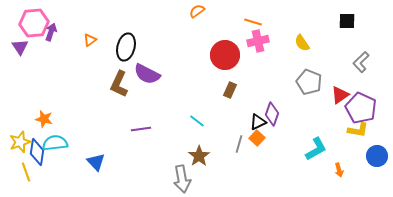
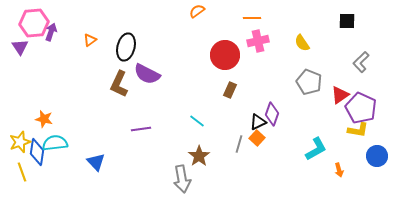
orange line: moved 1 px left, 4 px up; rotated 18 degrees counterclockwise
yellow line: moved 4 px left
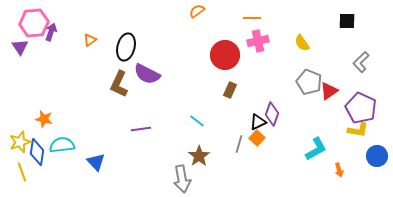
red triangle: moved 11 px left, 4 px up
cyan semicircle: moved 7 px right, 2 px down
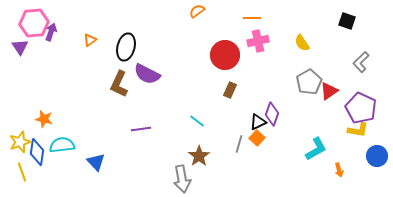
black square: rotated 18 degrees clockwise
gray pentagon: rotated 20 degrees clockwise
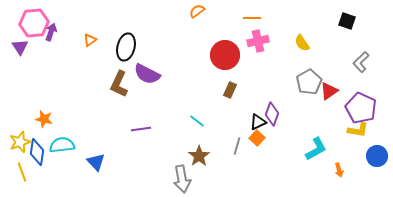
gray line: moved 2 px left, 2 px down
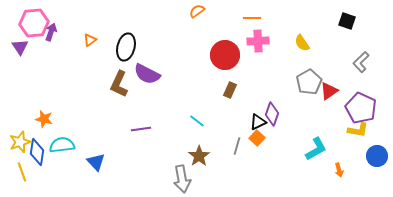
pink cross: rotated 10 degrees clockwise
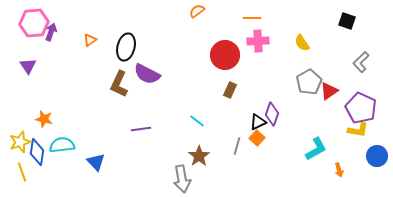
purple triangle: moved 8 px right, 19 px down
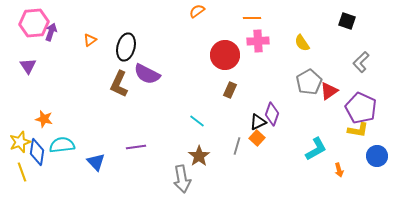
purple line: moved 5 px left, 18 px down
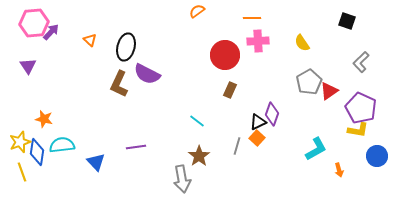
purple arrow: rotated 24 degrees clockwise
orange triangle: rotated 40 degrees counterclockwise
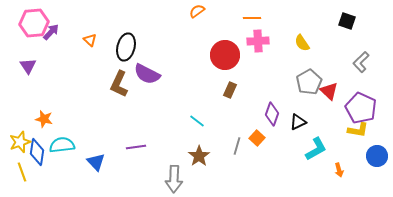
red triangle: rotated 42 degrees counterclockwise
black triangle: moved 40 px right
gray arrow: moved 8 px left; rotated 12 degrees clockwise
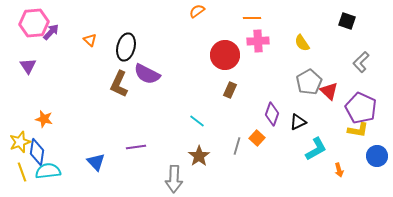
cyan semicircle: moved 14 px left, 26 px down
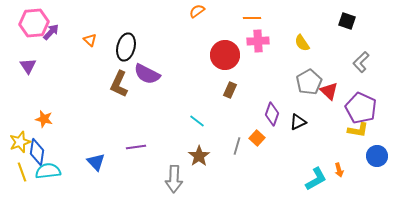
cyan L-shape: moved 30 px down
